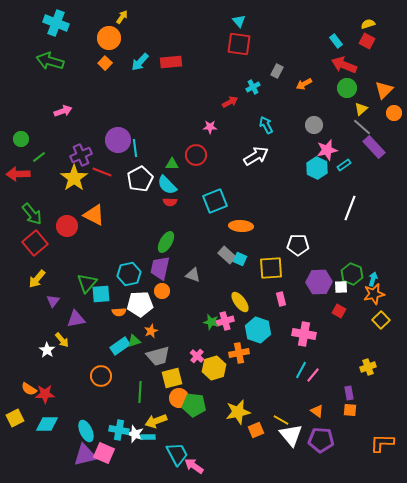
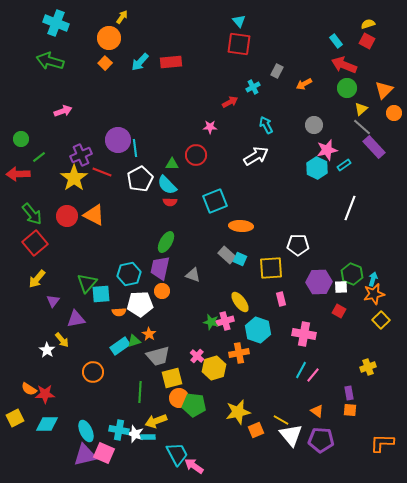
red circle at (67, 226): moved 10 px up
orange star at (151, 331): moved 2 px left, 3 px down; rotated 16 degrees counterclockwise
orange circle at (101, 376): moved 8 px left, 4 px up
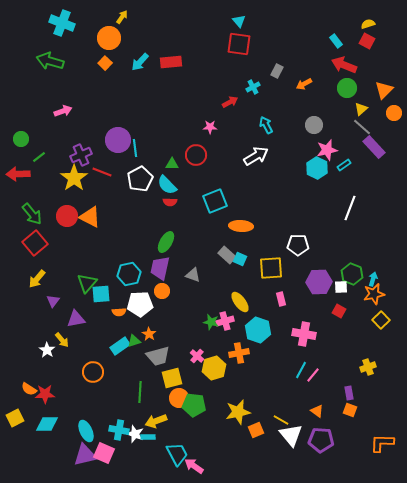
cyan cross at (56, 23): moved 6 px right
orange triangle at (94, 215): moved 4 px left, 2 px down
orange square at (350, 410): rotated 16 degrees clockwise
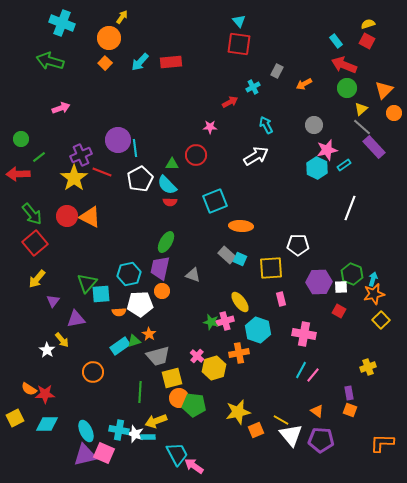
pink arrow at (63, 111): moved 2 px left, 3 px up
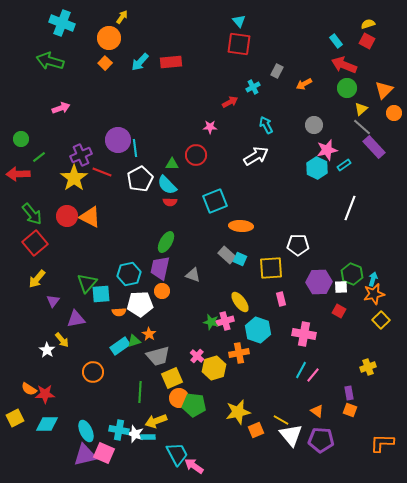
yellow square at (172, 378): rotated 10 degrees counterclockwise
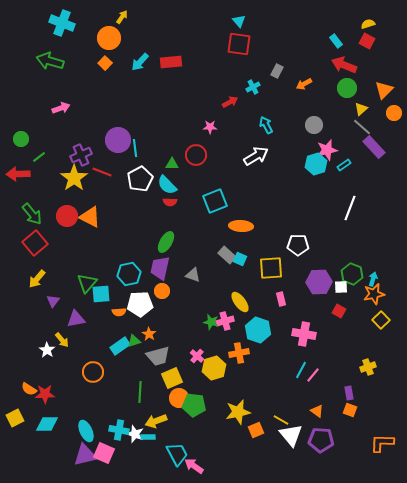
cyan hexagon at (317, 168): moved 1 px left, 4 px up; rotated 15 degrees clockwise
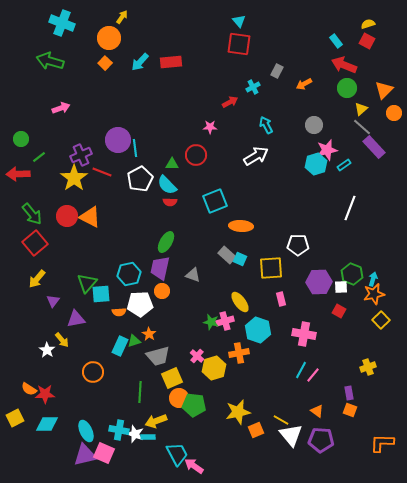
cyan rectangle at (120, 346): rotated 30 degrees counterclockwise
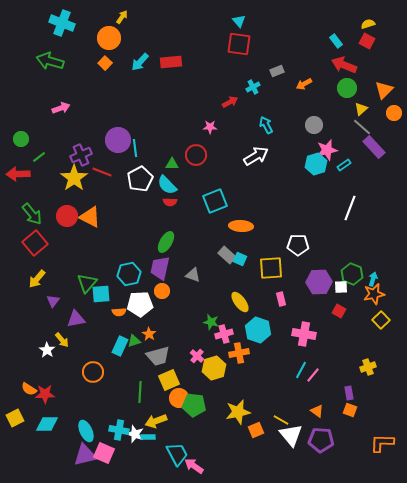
gray rectangle at (277, 71): rotated 40 degrees clockwise
pink cross at (225, 321): moved 1 px left, 13 px down
yellow square at (172, 378): moved 3 px left, 2 px down
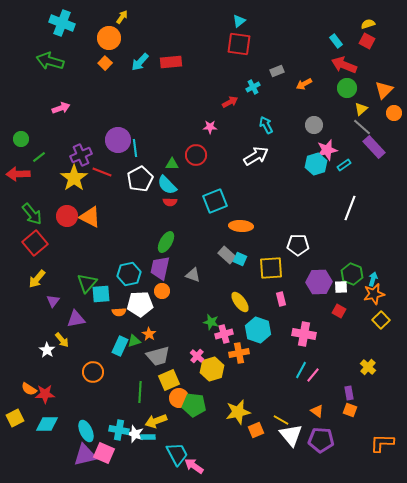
cyan triangle at (239, 21): rotated 32 degrees clockwise
yellow cross at (368, 367): rotated 28 degrees counterclockwise
yellow hexagon at (214, 368): moved 2 px left, 1 px down
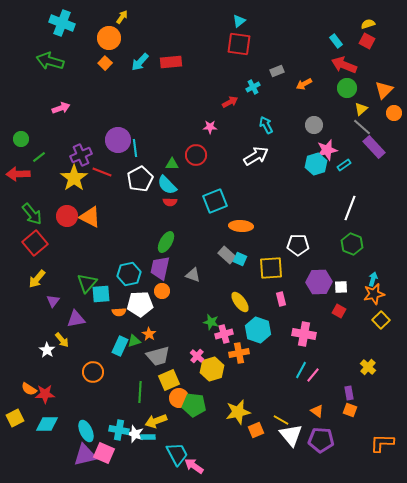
green hexagon at (352, 274): moved 30 px up
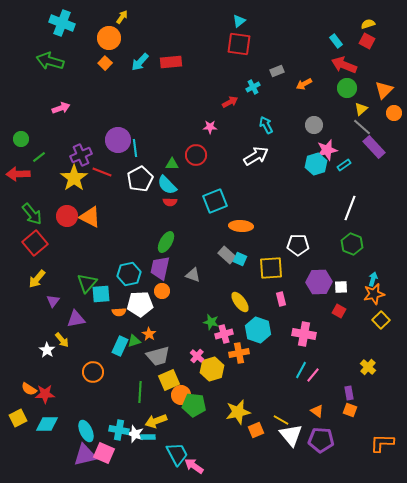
orange circle at (179, 398): moved 2 px right, 3 px up
yellow square at (15, 418): moved 3 px right
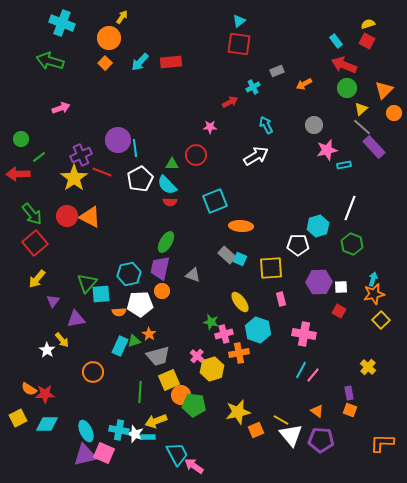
cyan hexagon at (316, 164): moved 2 px right, 62 px down
cyan rectangle at (344, 165): rotated 24 degrees clockwise
